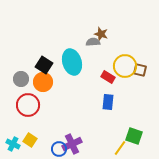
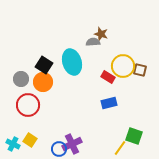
yellow circle: moved 2 px left
blue rectangle: moved 1 px right, 1 px down; rotated 70 degrees clockwise
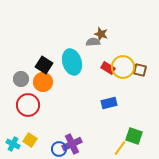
yellow circle: moved 1 px down
red rectangle: moved 9 px up
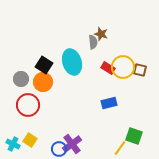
gray semicircle: rotated 88 degrees clockwise
purple cross: rotated 12 degrees counterclockwise
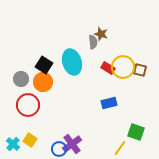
green square: moved 2 px right, 4 px up
cyan cross: rotated 16 degrees clockwise
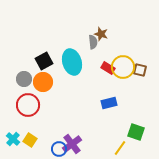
black square: moved 4 px up; rotated 30 degrees clockwise
gray circle: moved 3 px right
cyan cross: moved 5 px up
